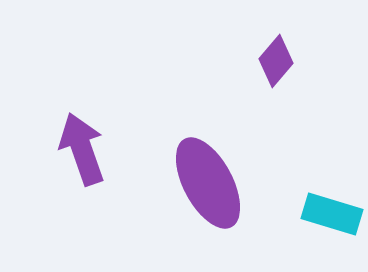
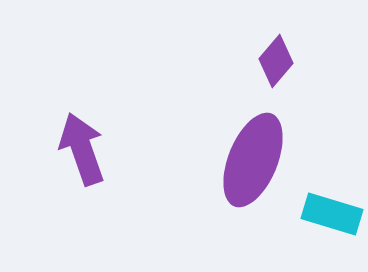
purple ellipse: moved 45 px right, 23 px up; rotated 50 degrees clockwise
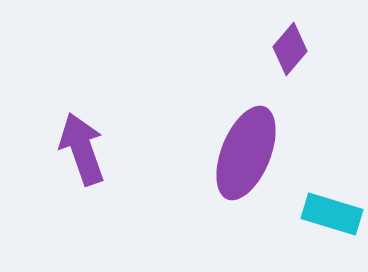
purple diamond: moved 14 px right, 12 px up
purple ellipse: moved 7 px left, 7 px up
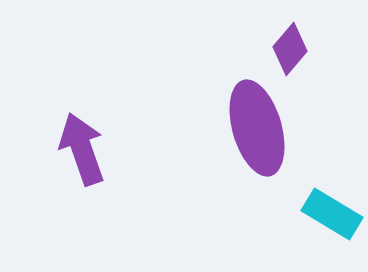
purple ellipse: moved 11 px right, 25 px up; rotated 38 degrees counterclockwise
cyan rectangle: rotated 14 degrees clockwise
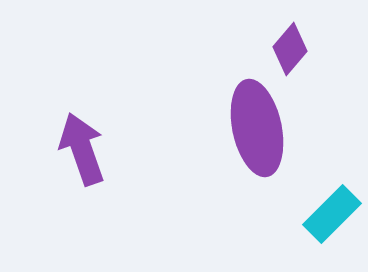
purple ellipse: rotated 4 degrees clockwise
cyan rectangle: rotated 76 degrees counterclockwise
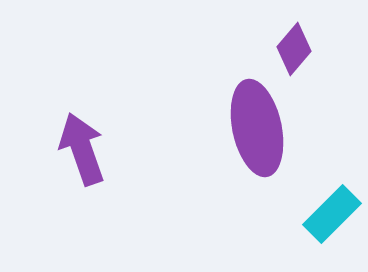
purple diamond: moved 4 px right
